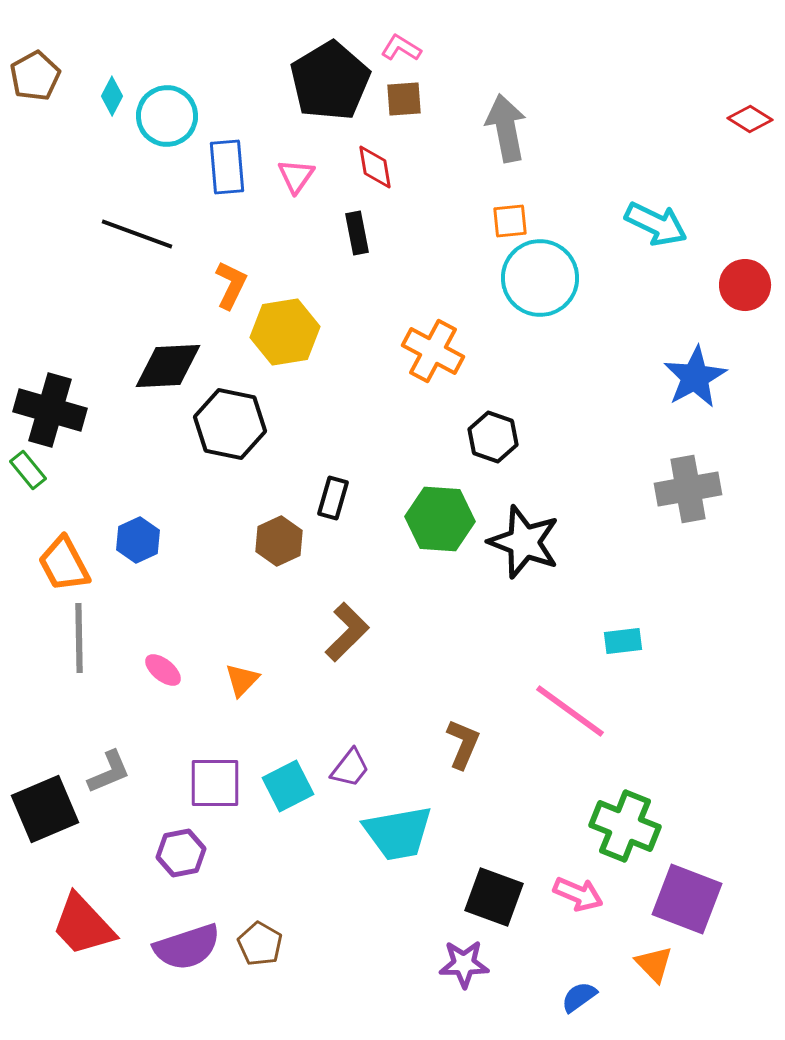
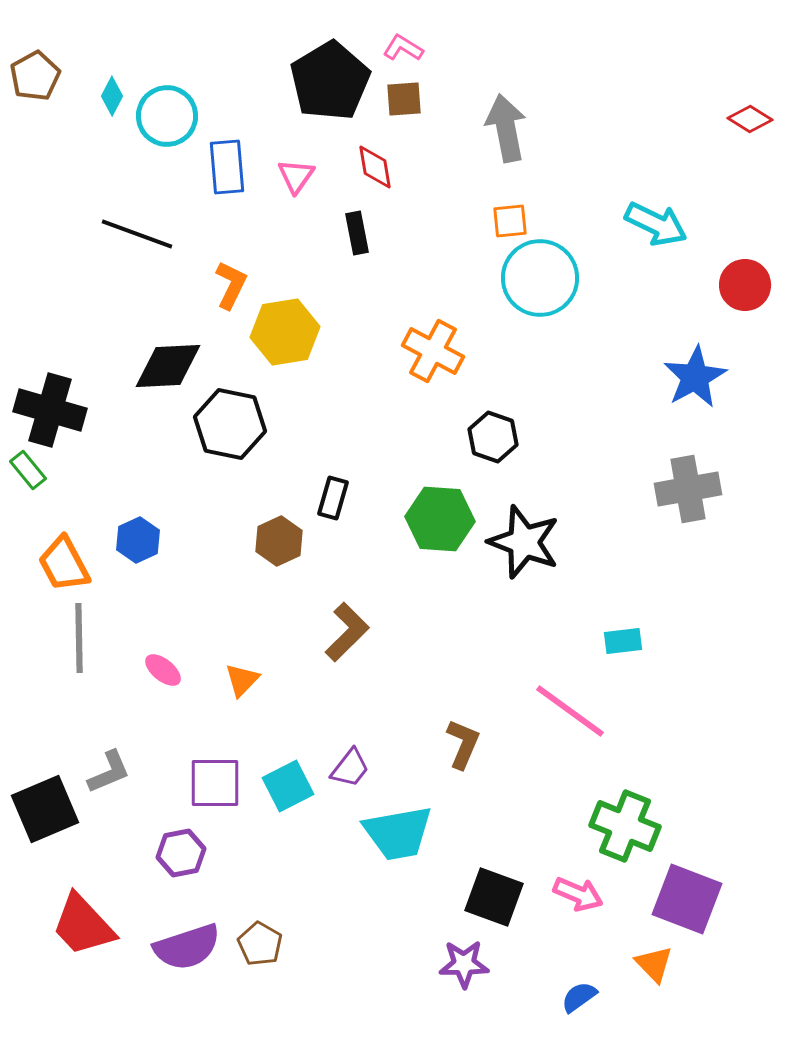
pink L-shape at (401, 48): moved 2 px right
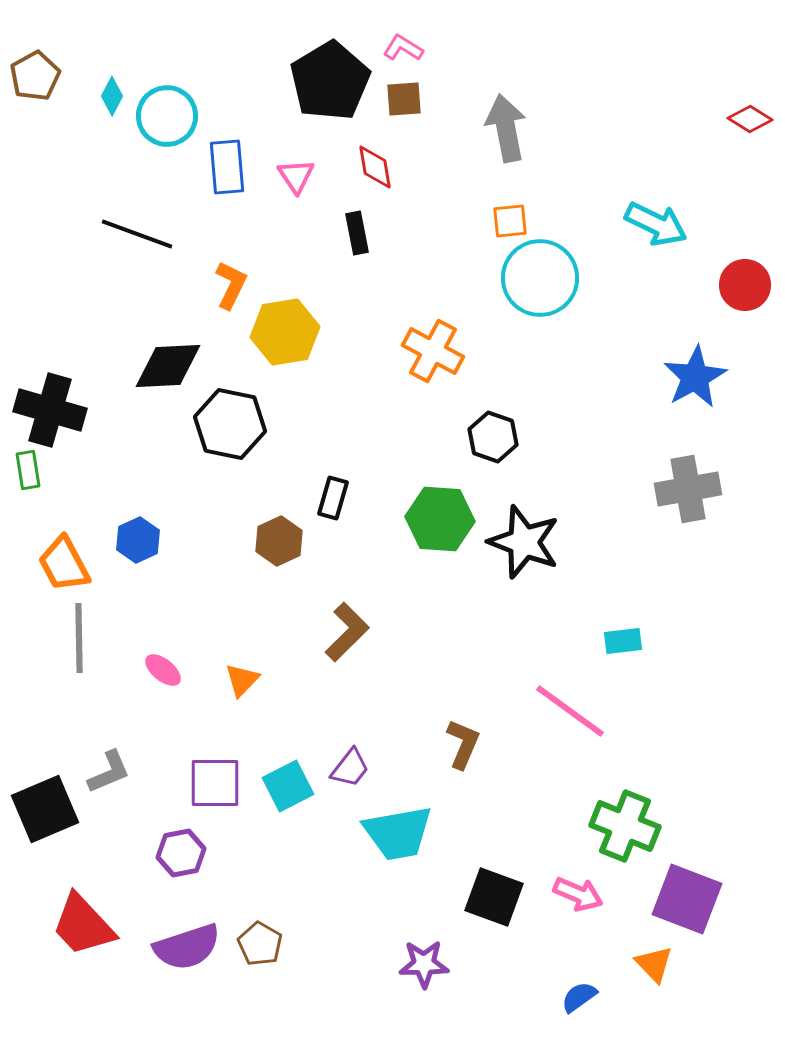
pink triangle at (296, 176): rotated 9 degrees counterclockwise
green rectangle at (28, 470): rotated 30 degrees clockwise
purple star at (464, 964): moved 40 px left
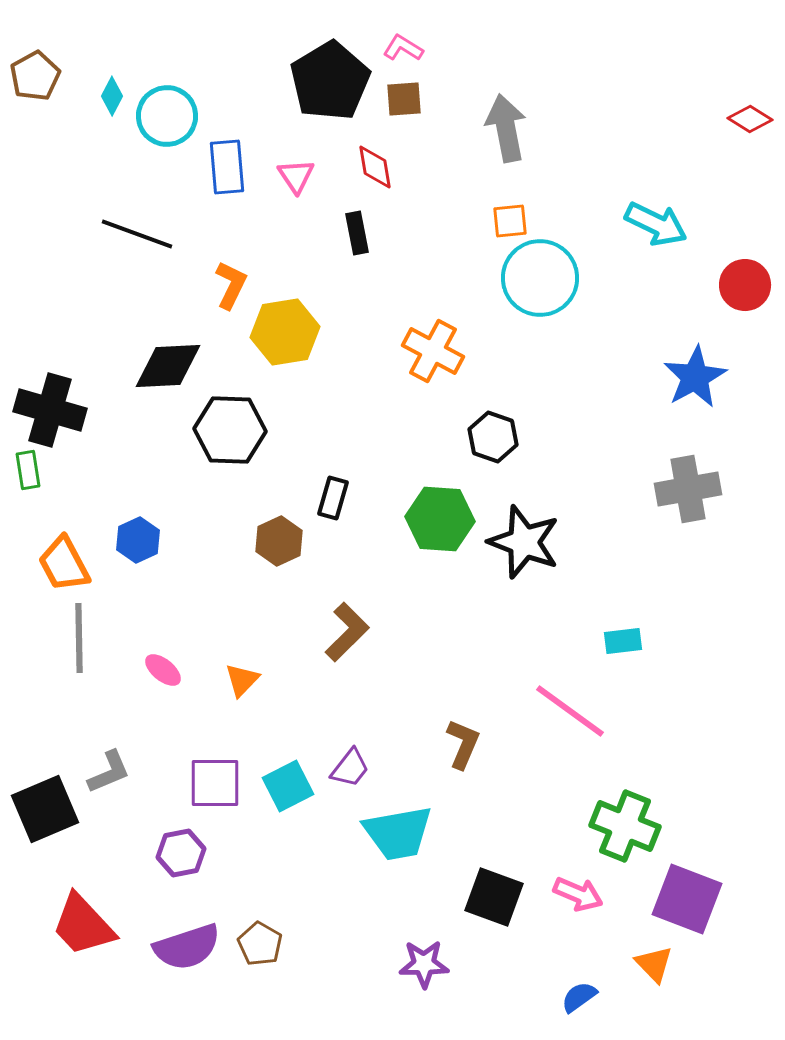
black hexagon at (230, 424): moved 6 px down; rotated 10 degrees counterclockwise
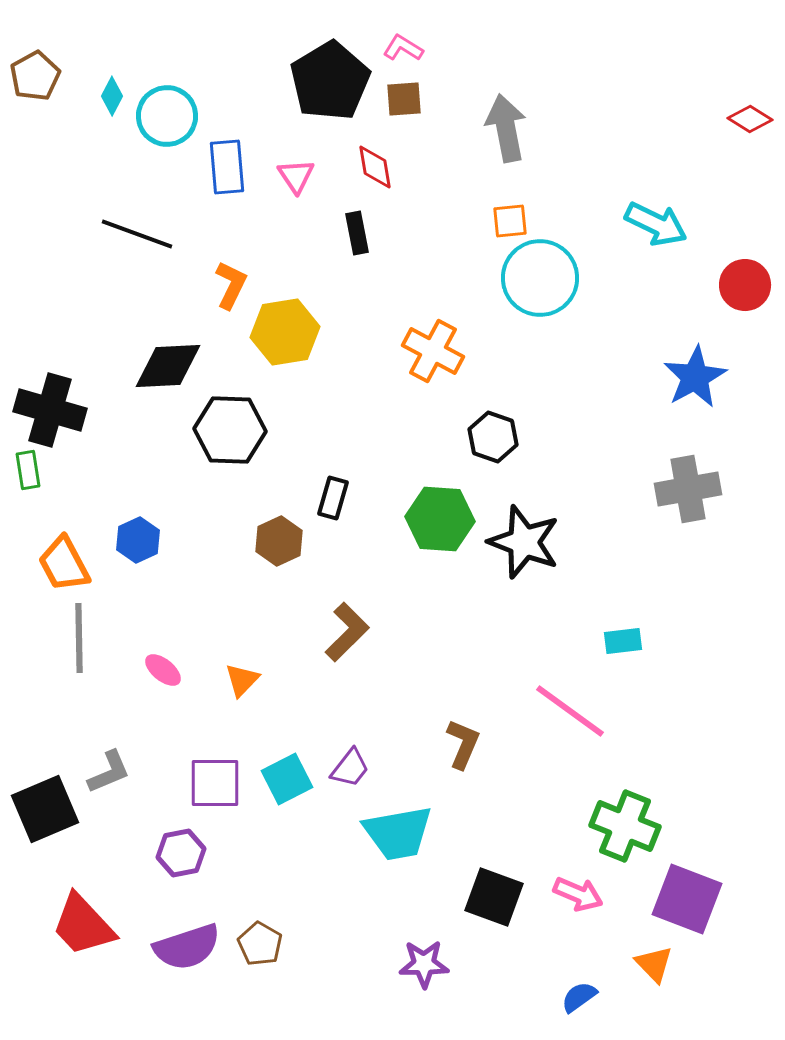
cyan square at (288, 786): moved 1 px left, 7 px up
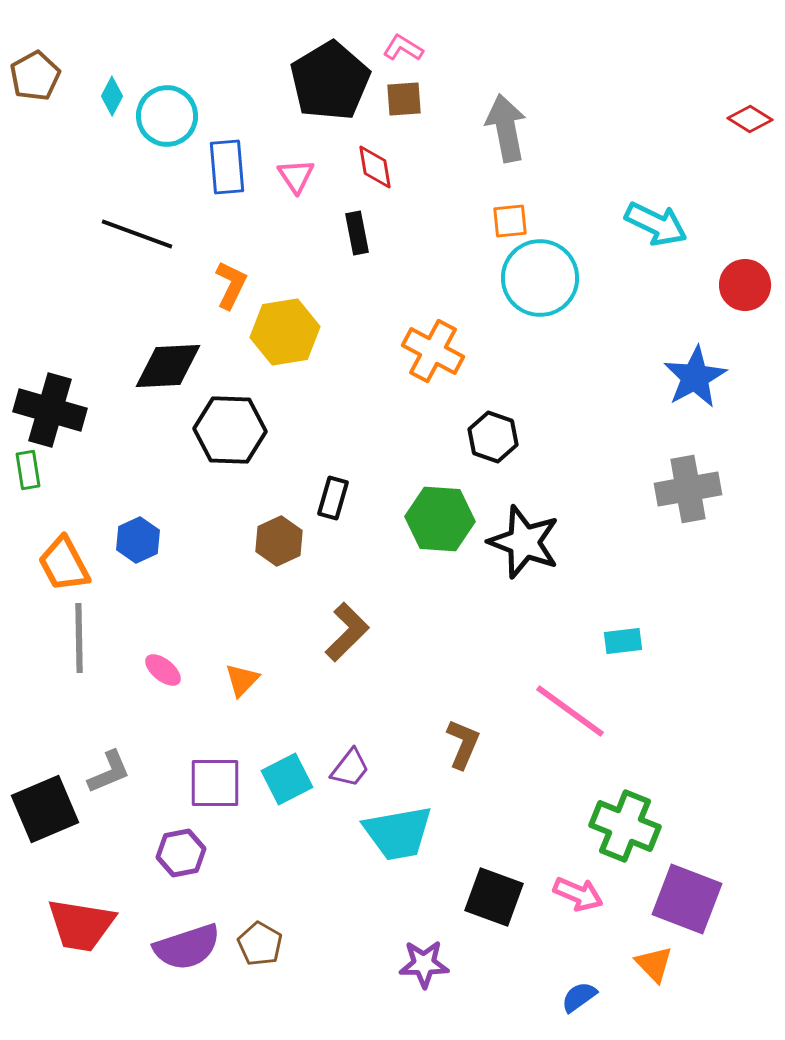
red trapezoid at (83, 925): moved 2 px left; rotated 38 degrees counterclockwise
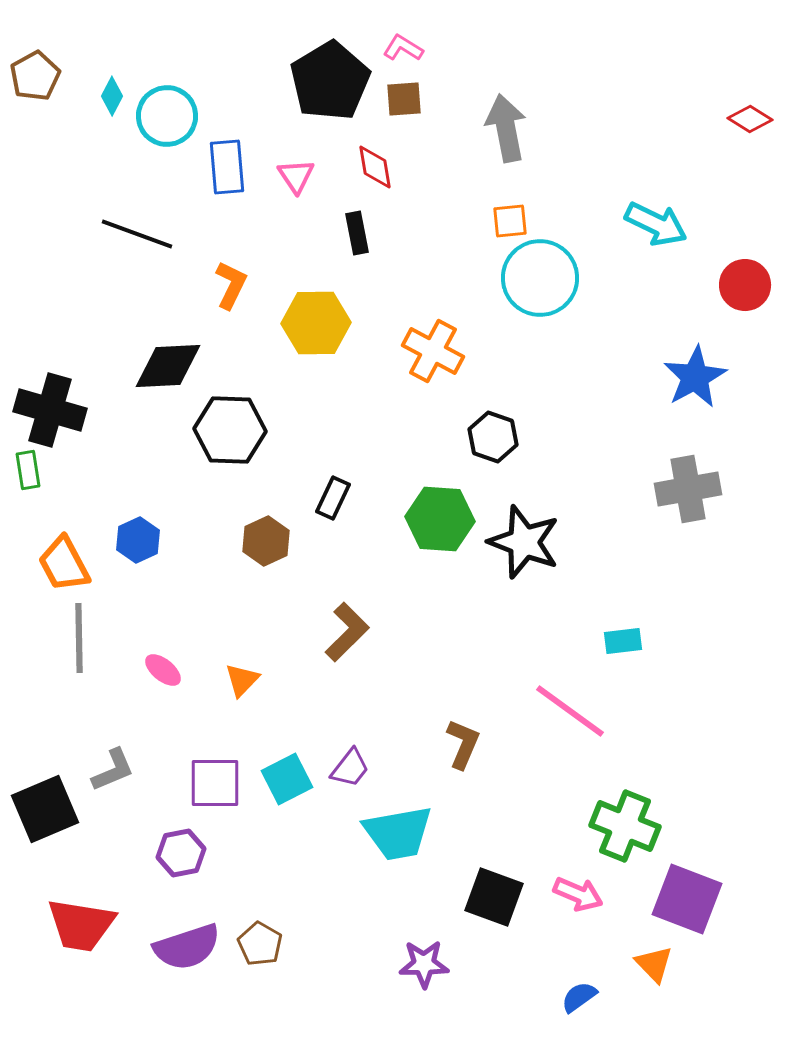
yellow hexagon at (285, 332): moved 31 px right, 9 px up; rotated 8 degrees clockwise
black rectangle at (333, 498): rotated 9 degrees clockwise
brown hexagon at (279, 541): moved 13 px left
gray L-shape at (109, 772): moved 4 px right, 2 px up
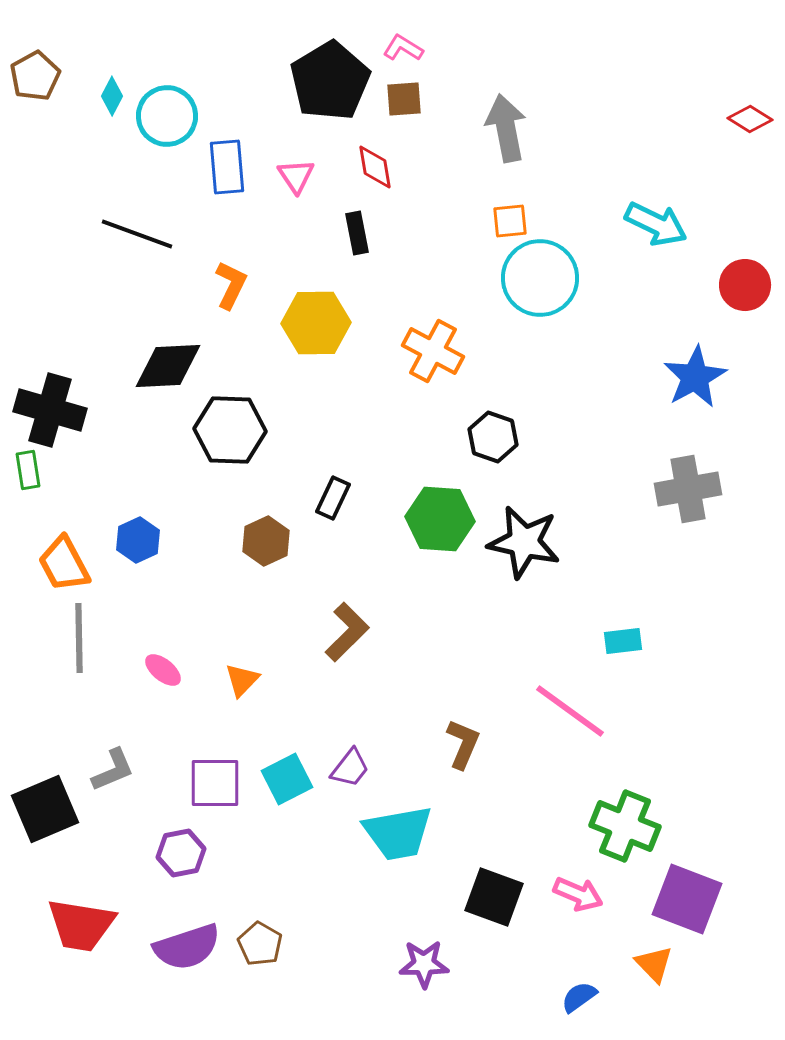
black star at (524, 542): rotated 8 degrees counterclockwise
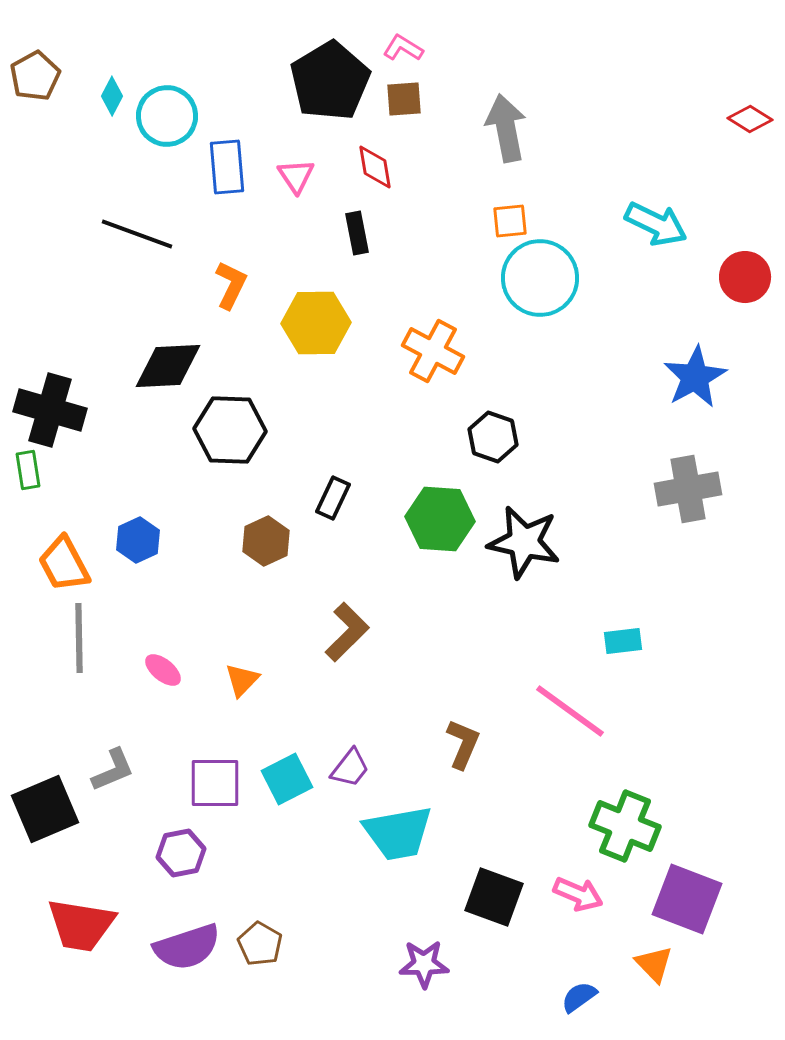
red circle at (745, 285): moved 8 px up
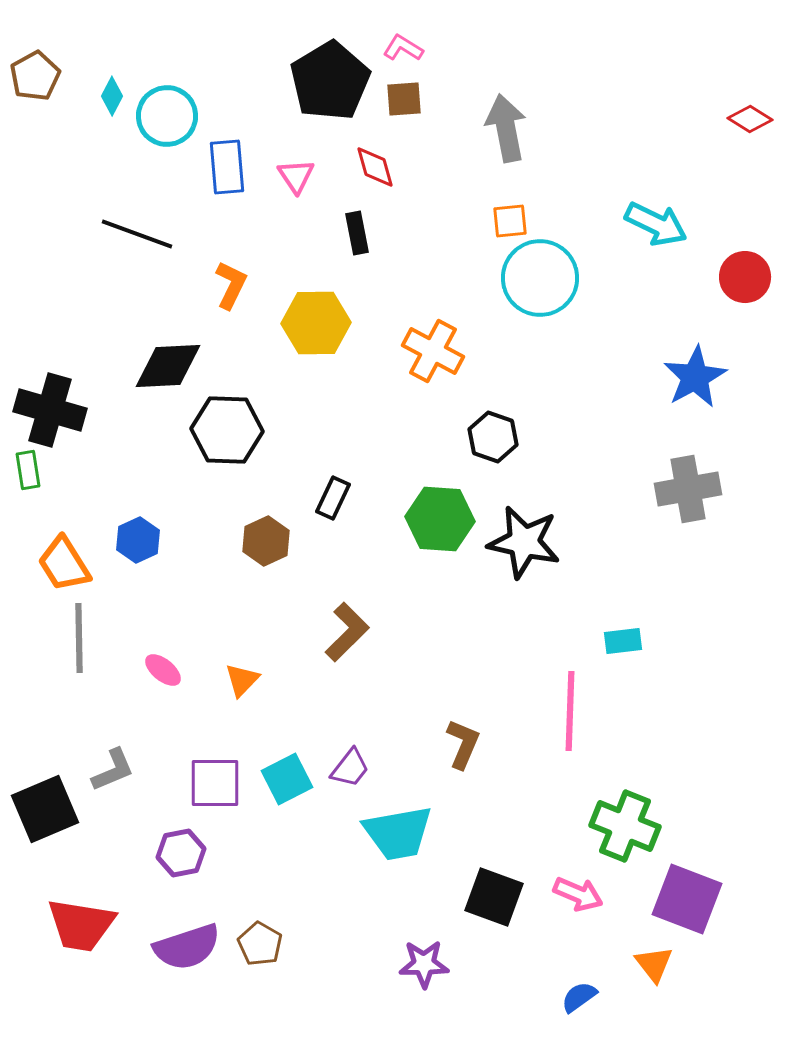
red diamond at (375, 167): rotated 6 degrees counterclockwise
black hexagon at (230, 430): moved 3 px left
orange trapezoid at (64, 564): rotated 4 degrees counterclockwise
pink line at (570, 711): rotated 56 degrees clockwise
orange triangle at (654, 964): rotated 6 degrees clockwise
